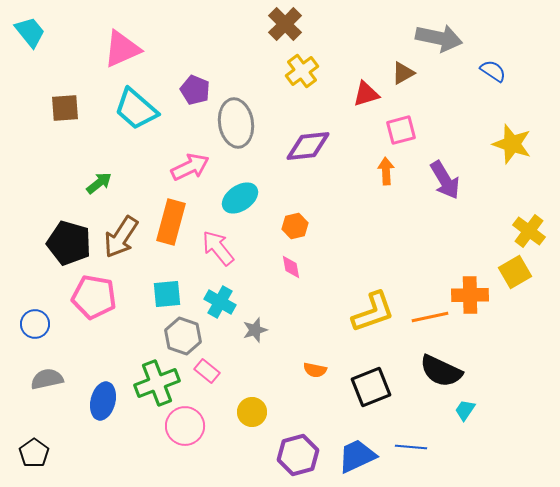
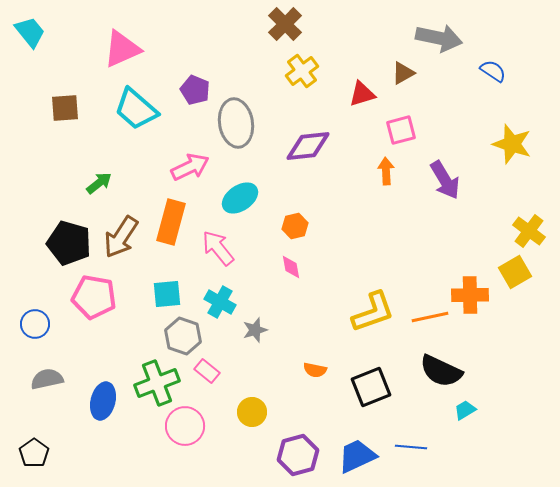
red triangle at (366, 94): moved 4 px left
cyan trapezoid at (465, 410): rotated 25 degrees clockwise
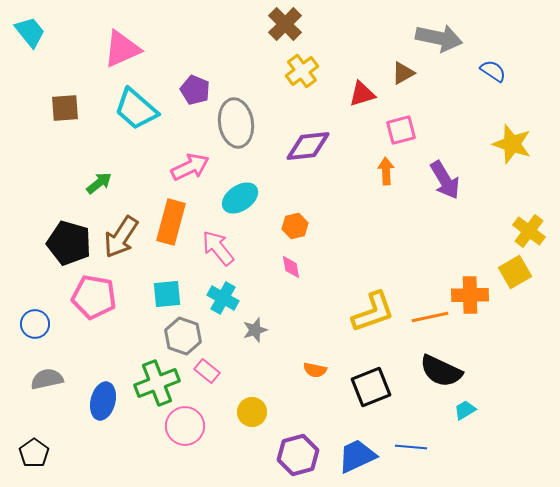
cyan cross at (220, 302): moved 3 px right, 4 px up
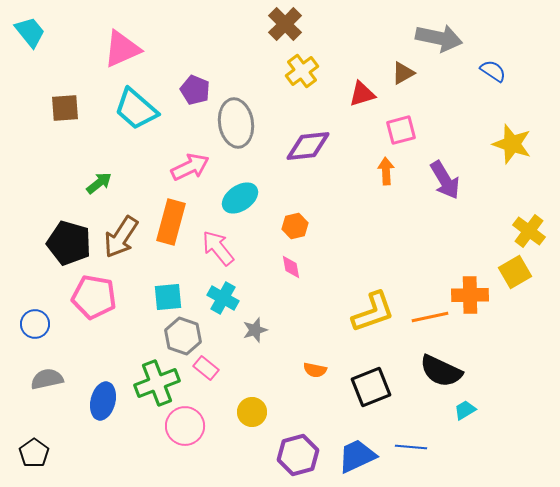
cyan square at (167, 294): moved 1 px right, 3 px down
pink rectangle at (207, 371): moved 1 px left, 3 px up
